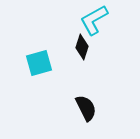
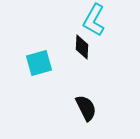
cyan L-shape: rotated 32 degrees counterclockwise
black diamond: rotated 15 degrees counterclockwise
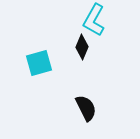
black diamond: rotated 20 degrees clockwise
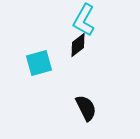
cyan L-shape: moved 10 px left
black diamond: moved 4 px left, 2 px up; rotated 30 degrees clockwise
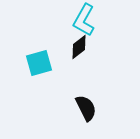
black diamond: moved 1 px right, 2 px down
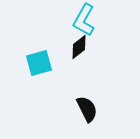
black semicircle: moved 1 px right, 1 px down
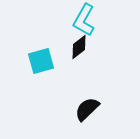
cyan square: moved 2 px right, 2 px up
black semicircle: rotated 108 degrees counterclockwise
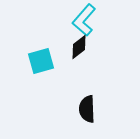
cyan L-shape: rotated 12 degrees clockwise
black semicircle: rotated 48 degrees counterclockwise
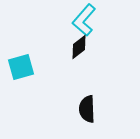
cyan square: moved 20 px left, 6 px down
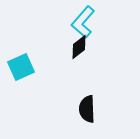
cyan L-shape: moved 1 px left, 2 px down
cyan square: rotated 8 degrees counterclockwise
